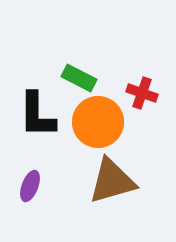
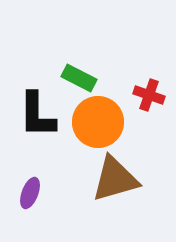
red cross: moved 7 px right, 2 px down
brown triangle: moved 3 px right, 2 px up
purple ellipse: moved 7 px down
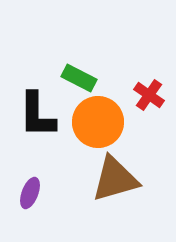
red cross: rotated 16 degrees clockwise
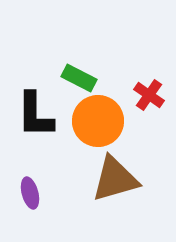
black L-shape: moved 2 px left
orange circle: moved 1 px up
purple ellipse: rotated 36 degrees counterclockwise
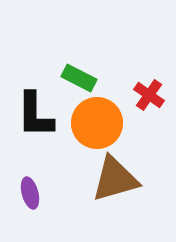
orange circle: moved 1 px left, 2 px down
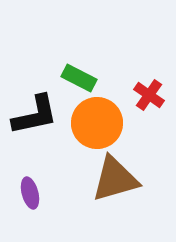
black L-shape: rotated 102 degrees counterclockwise
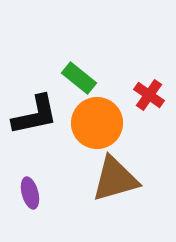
green rectangle: rotated 12 degrees clockwise
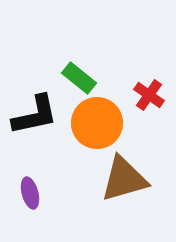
brown triangle: moved 9 px right
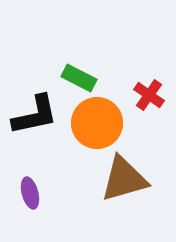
green rectangle: rotated 12 degrees counterclockwise
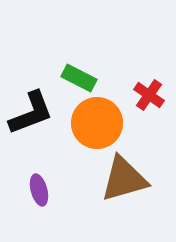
black L-shape: moved 4 px left, 2 px up; rotated 9 degrees counterclockwise
purple ellipse: moved 9 px right, 3 px up
